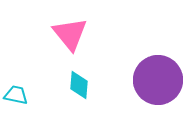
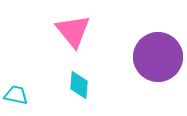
pink triangle: moved 3 px right, 3 px up
purple circle: moved 23 px up
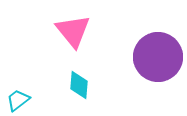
cyan trapezoid: moved 2 px right, 5 px down; rotated 50 degrees counterclockwise
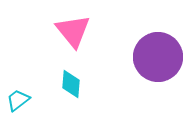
cyan diamond: moved 8 px left, 1 px up
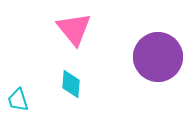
pink triangle: moved 1 px right, 2 px up
cyan trapezoid: rotated 70 degrees counterclockwise
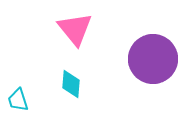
pink triangle: moved 1 px right
purple circle: moved 5 px left, 2 px down
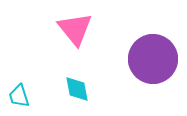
cyan diamond: moved 6 px right, 5 px down; rotated 16 degrees counterclockwise
cyan trapezoid: moved 1 px right, 4 px up
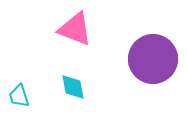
pink triangle: rotated 30 degrees counterclockwise
cyan diamond: moved 4 px left, 2 px up
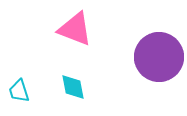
purple circle: moved 6 px right, 2 px up
cyan trapezoid: moved 5 px up
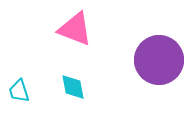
purple circle: moved 3 px down
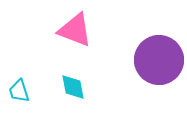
pink triangle: moved 1 px down
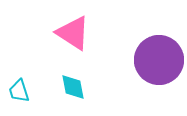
pink triangle: moved 2 px left, 3 px down; rotated 12 degrees clockwise
